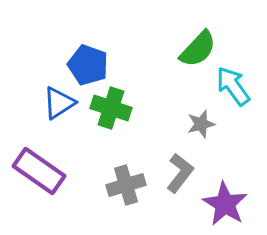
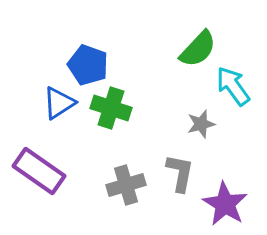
gray L-shape: rotated 27 degrees counterclockwise
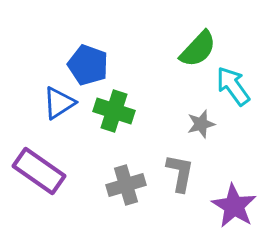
green cross: moved 3 px right, 3 px down
purple star: moved 9 px right, 2 px down
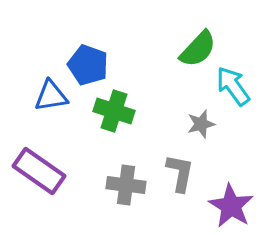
blue triangle: moved 8 px left, 7 px up; rotated 24 degrees clockwise
gray cross: rotated 24 degrees clockwise
purple star: moved 3 px left
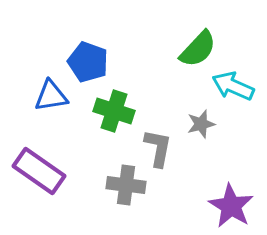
blue pentagon: moved 3 px up
cyan arrow: rotated 30 degrees counterclockwise
gray L-shape: moved 22 px left, 25 px up
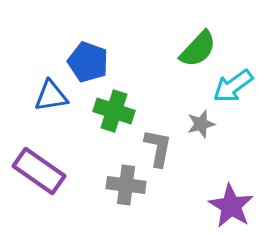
cyan arrow: rotated 60 degrees counterclockwise
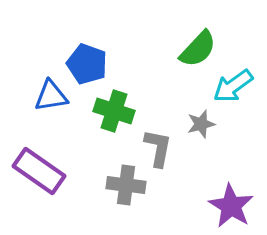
blue pentagon: moved 1 px left, 2 px down
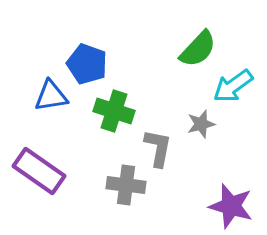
purple star: rotated 15 degrees counterclockwise
